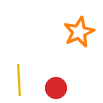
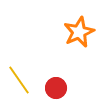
yellow line: rotated 32 degrees counterclockwise
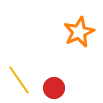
red circle: moved 2 px left
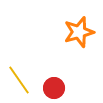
orange star: rotated 8 degrees clockwise
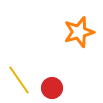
red circle: moved 2 px left
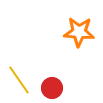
orange star: rotated 20 degrees clockwise
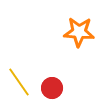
yellow line: moved 2 px down
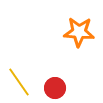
red circle: moved 3 px right
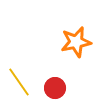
orange star: moved 3 px left, 10 px down; rotated 16 degrees counterclockwise
